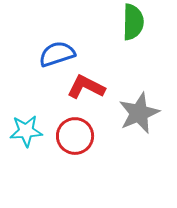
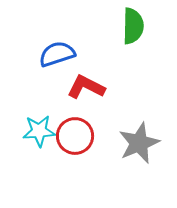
green semicircle: moved 4 px down
gray star: moved 30 px down
cyan star: moved 13 px right
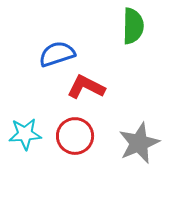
cyan star: moved 14 px left, 3 px down
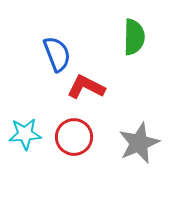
green semicircle: moved 1 px right, 11 px down
blue semicircle: rotated 87 degrees clockwise
red circle: moved 1 px left, 1 px down
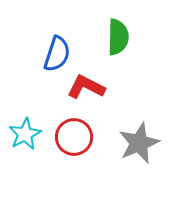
green semicircle: moved 16 px left
blue semicircle: rotated 39 degrees clockwise
cyan star: rotated 24 degrees counterclockwise
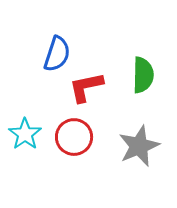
green semicircle: moved 25 px right, 38 px down
red L-shape: rotated 39 degrees counterclockwise
cyan star: rotated 8 degrees counterclockwise
gray star: moved 3 px down
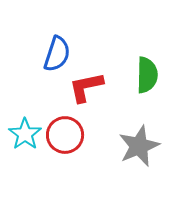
green semicircle: moved 4 px right
red circle: moved 9 px left, 2 px up
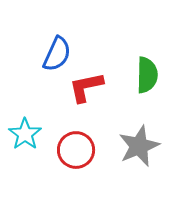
blue semicircle: rotated 6 degrees clockwise
red circle: moved 11 px right, 15 px down
